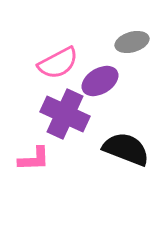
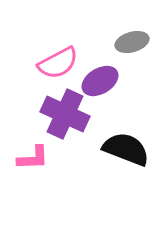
pink L-shape: moved 1 px left, 1 px up
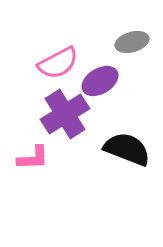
purple cross: rotated 33 degrees clockwise
black semicircle: moved 1 px right
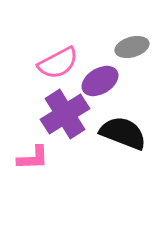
gray ellipse: moved 5 px down
black semicircle: moved 4 px left, 16 px up
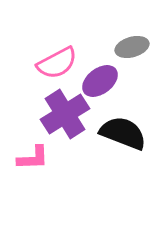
pink semicircle: moved 1 px left
purple ellipse: rotated 6 degrees counterclockwise
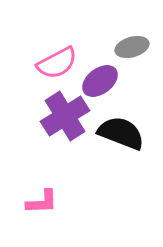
purple cross: moved 2 px down
black semicircle: moved 2 px left
pink L-shape: moved 9 px right, 44 px down
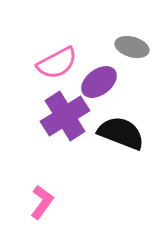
gray ellipse: rotated 32 degrees clockwise
purple ellipse: moved 1 px left, 1 px down
pink L-shape: rotated 52 degrees counterclockwise
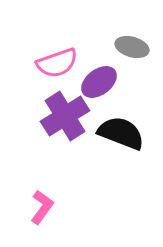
pink semicircle: rotated 9 degrees clockwise
pink L-shape: moved 5 px down
